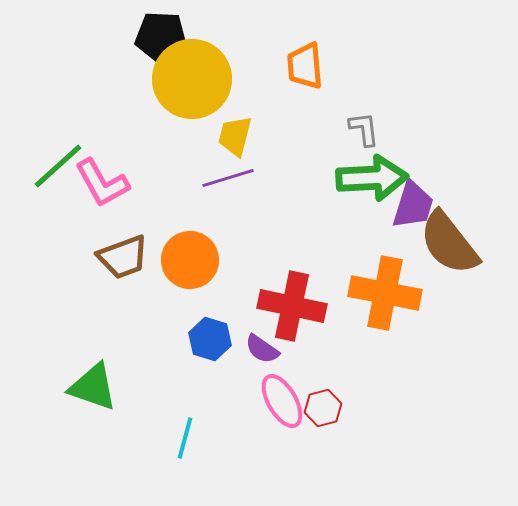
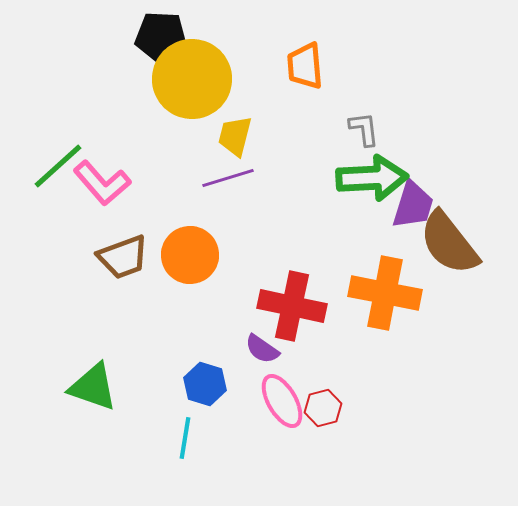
pink L-shape: rotated 12 degrees counterclockwise
orange circle: moved 5 px up
blue hexagon: moved 5 px left, 45 px down
cyan line: rotated 6 degrees counterclockwise
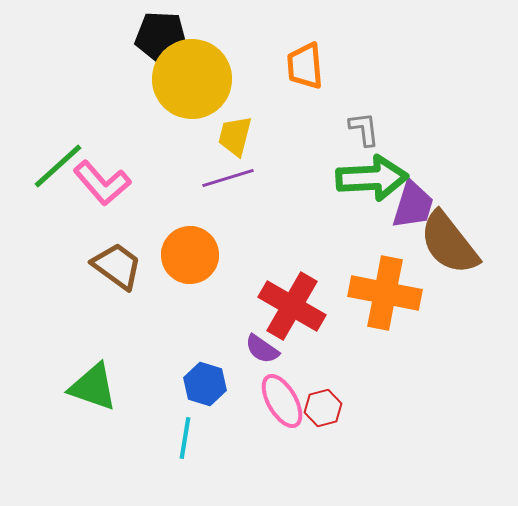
brown trapezoid: moved 6 px left, 9 px down; rotated 124 degrees counterclockwise
red cross: rotated 18 degrees clockwise
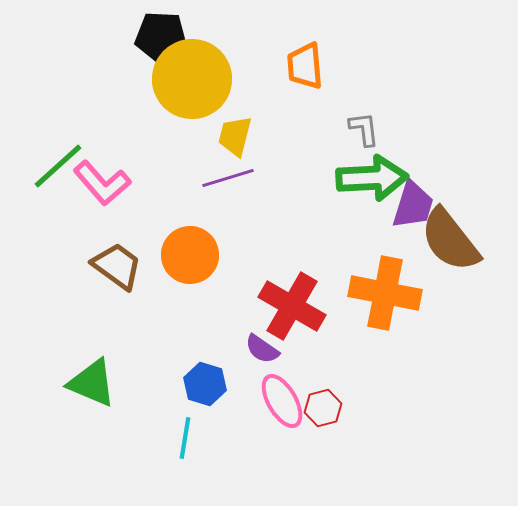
brown semicircle: moved 1 px right, 3 px up
green triangle: moved 1 px left, 4 px up; rotated 4 degrees clockwise
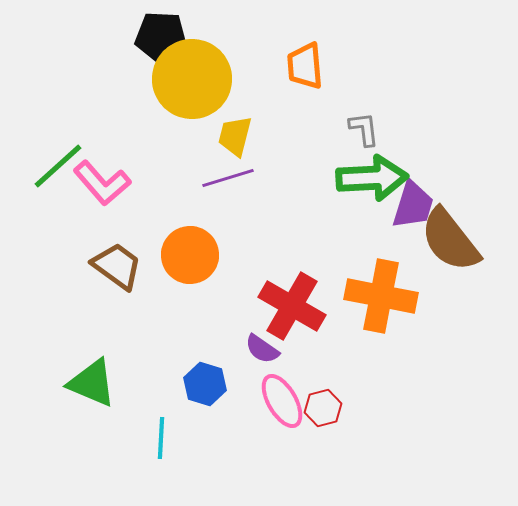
orange cross: moved 4 px left, 3 px down
cyan line: moved 24 px left; rotated 6 degrees counterclockwise
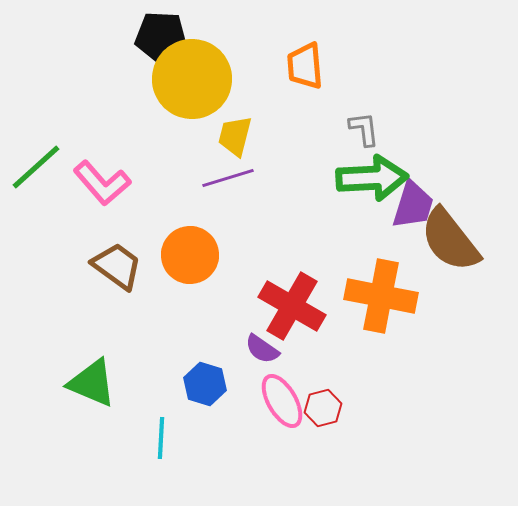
green line: moved 22 px left, 1 px down
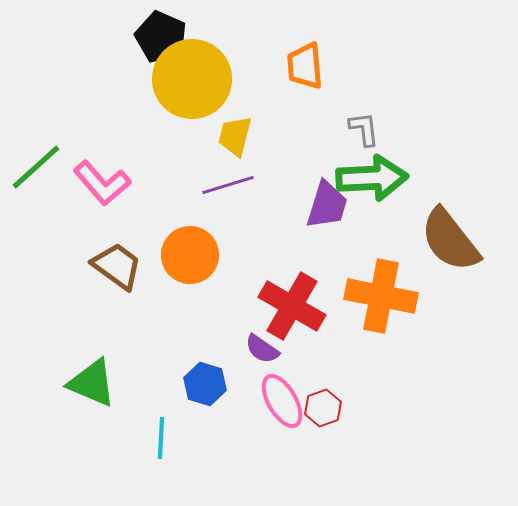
black pentagon: rotated 21 degrees clockwise
purple line: moved 7 px down
purple trapezoid: moved 86 px left
red hexagon: rotated 6 degrees counterclockwise
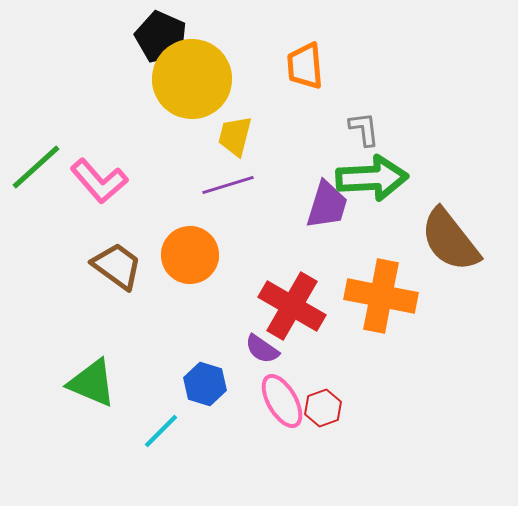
pink L-shape: moved 3 px left, 2 px up
cyan line: moved 7 px up; rotated 42 degrees clockwise
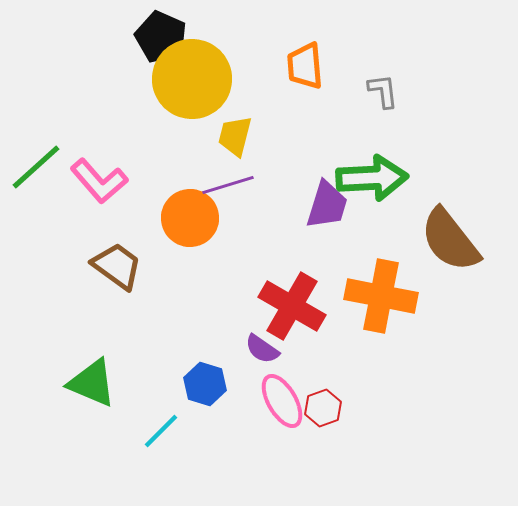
gray L-shape: moved 19 px right, 38 px up
orange circle: moved 37 px up
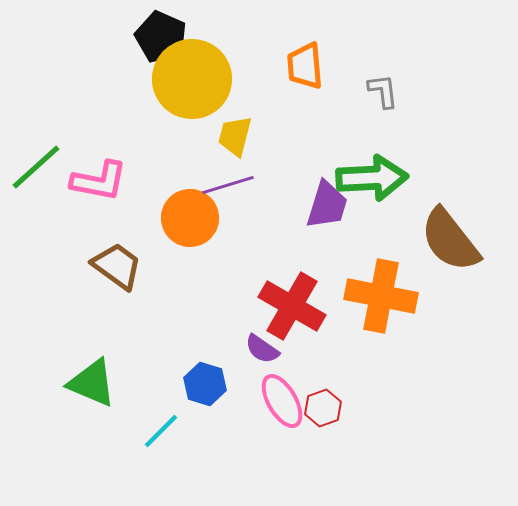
pink L-shape: rotated 38 degrees counterclockwise
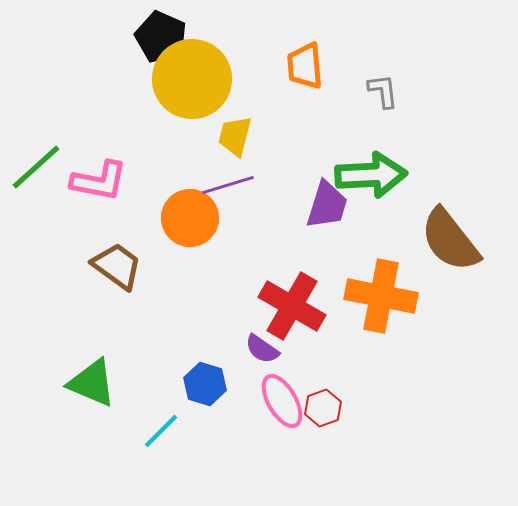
green arrow: moved 1 px left, 3 px up
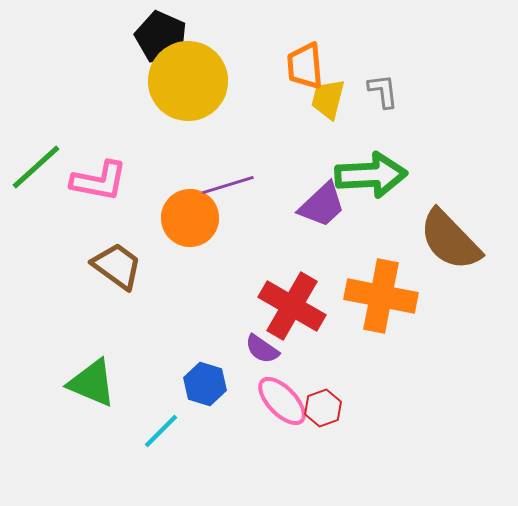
yellow circle: moved 4 px left, 2 px down
yellow trapezoid: moved 93 px right, 37 px up
purple trapezoid: moved 5 px left; rotated 30 degrees clockwise
brown semicircle: rotated 6 degrees counterclockwise
pink ellipse: rotated 14 degrees counterclockwise
